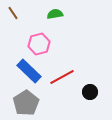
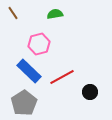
gray pentagon: moved 2 px left
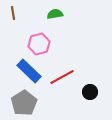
brown line: rotated 24 degrees clockwise
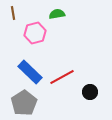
green semicircle: moved 2 px right
pink hexagon: moved 4 px left, 11 px up
blue rectangle: moved 1 px right, 1 px down
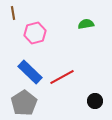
green semicircle: moved 29 px right, 10 px down
black circle: moved 5 px right, 9 px down
